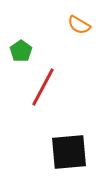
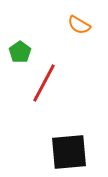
green pentagon: moved 1 px left, 1 px down
red line: moved 1 px right, 4 px up
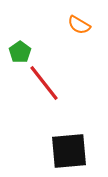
red line: rotated 66 degrees counterclockwise
black square: moved 1 px up
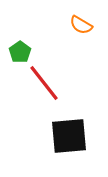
orange semicircle: moved 2 px right
black square: moved 15 px up
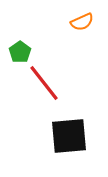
orange semicircle: moved 1 px right, 3 px up; rotated 55 degrees counterclockwise
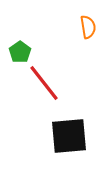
orange semicircle: moved 6 px right, 5 px down; rotated 75 degrees counterclockwise
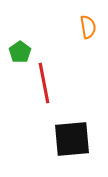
red line: rotated 27 degrees clockwise
black square: moved 3 px right, 3 px down
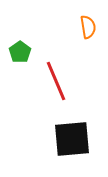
red line: moved 12 px right, 2 px up; rotated 12 degrees counterclockwise
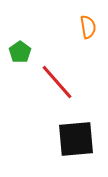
red line: moved 1 px right, 1 px down; rotated 18 degrees counterclockwise
black square: moved 4 px right
